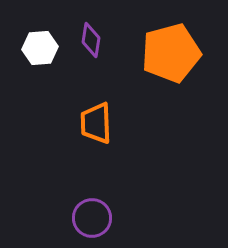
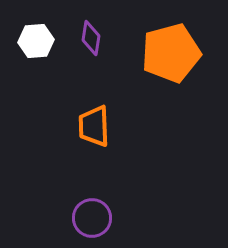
purple diamond: moved 2 px up
white hexagon: moved 4 px left, 7 px up
orange trapezoid: moved 2 px left, 3 px down
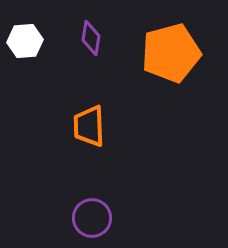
white hexagon: moved 11 px left
orange trapezoid: moved 5 px left
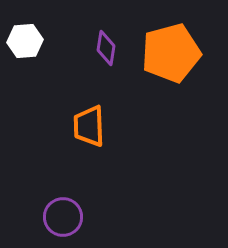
purple diamond: moved 15 px right, 10 px down
purple circle: moved 29 px left, 1 px up
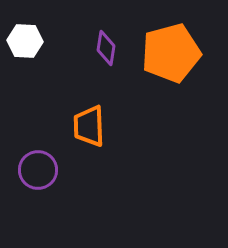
white hexagon: rotated 8 degrees clockwise
purple circle: moved 25 px left, 47 px up
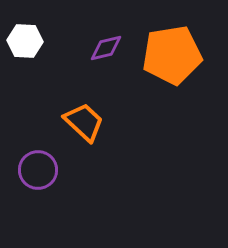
purple diamond: rotated 68 degrees clockwise
orange pentagon: moved 1 px right, 2 px down; rotated 6 degrees clockwise
orange trapezoid: moved 5 px left, 4 px up; rotated 135 degrees clockwise
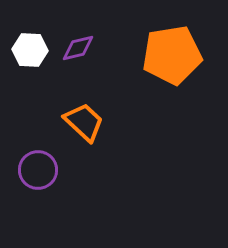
white hexagon: moved 5 px right, 9 px down
purple diamond: moved 28 px left
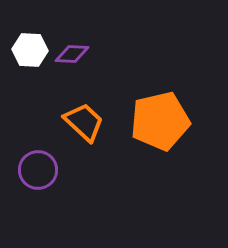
purple diamond: moved 6 px left, 6 px down; rotated 16 degrees clockwise
orange pentagon: moved 12 px left, 66 px down; rotated 4 degrees counterclockwise
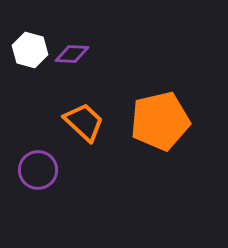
white hexagon: rotated 12 degrees clockwise
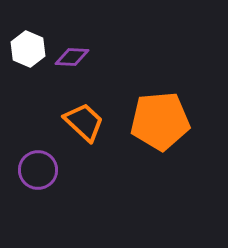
white hexagon: moved 2 px left, 1 px up; rotated 8 degrees clockwise
purple diamond: moved 3 px down
orange pentagon: rotated 8 degrees clockwise
